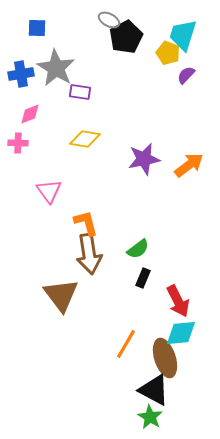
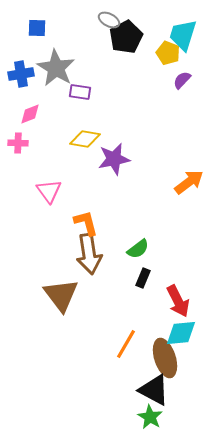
purple semicircle: moved 4 px left, 5 px down
purple star: moved 30 px left
orange arrow: moved 17 px down
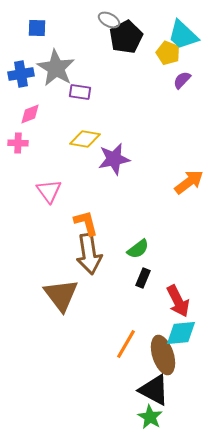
cyan trapezoid: rotated 64 degrees counterclockwise
brown ellipse: moved 2 px left, 3 px up
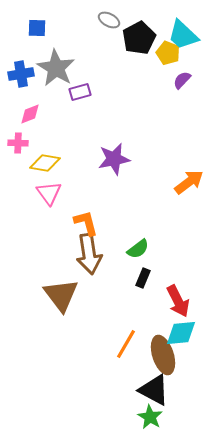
black pentagon: moved 13 px right, 1 px down
purple rectangle: rotated 25 degrees counterclockwise
yellow diamond: moved 40 px left, 24 px down
pink triangle: moved 2 px down
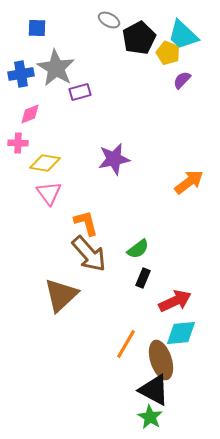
brown arrow: rotated 33 degrees counterclockwise
brown triangle: rotated 24 degrees clockwise
red arrow: moved 3 px left; rotated 88 degrees counterclockwise
brown ellipse: moved 2 px left, 5 px down
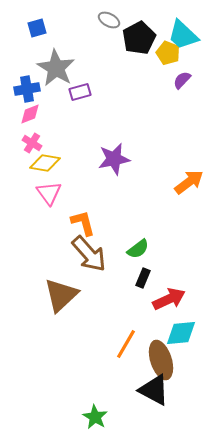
blue square: rotated 18 degrees counterclockwise
blue cross: moved 6 px right, 15 px down
pink cross: moved 14 px right; rotated 30 degrees clockwise
orange L-shape: moved 3 px left
red arrow: moved 6 px left, 2 px up
green star: moved 55 px left
